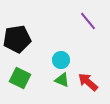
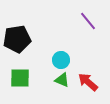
green square: rotated 25 degrees counterclockwise
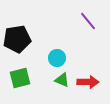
cyan circle: moved 4 px left, 2 px up
green square: rotated 15 degrees counterclockwise
red arrow: rotated 140 degrees clockwise
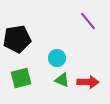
green square: moved 1 px right
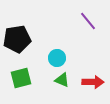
red arrow: moved 5 px right
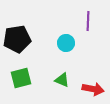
purple line: rotated 42 degrees clockwise
cyan circle: moved 9 px right, 15 px up
red arrow: moved 7 px down; rotated 10 degrees clockwise
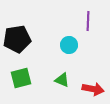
cyan circle: moved 3 px right, 2 px down
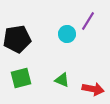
purple line: rotated 30 degrees clockwise
cyan circle: moved 2 px left, 11 px up
